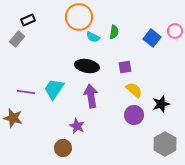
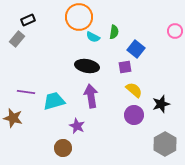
blue square: moved 16 px left, 11 px down
cyan trapezoid: moved 12 px down; rotated 40 degrees clockwise
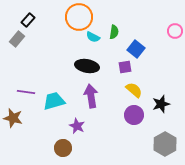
black rectangle: rotated 24 degrees counterclockwise
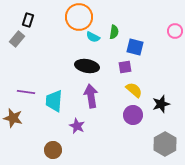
black rectangle: rotated 24 degrees counterclockwise
blue square: moved 1 px left, 2 px up; rotated 24 degrees counterclockwise
cyan trapezoid: rotated 70 degrees counterclockwise
purple circle: moved 1 px left
brown circle: moved 10 px left, 2 px down
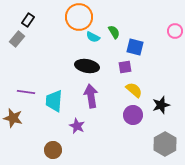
black rectangle: rotated 16 degrees clockwise
green semicircle: rotated 40 degrees counterclockwise
black star: moved 1 px down
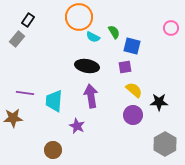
pink circle: moved 4 px left, 3 px up
blue square: moved 3 px left, 1 px up
purple line: moved 1 px left, 1 px down
black star: moved 2 px left, 3 px up; rotated 18 degrees clockwise
brown star: rotated 18 degrees counterclockwise
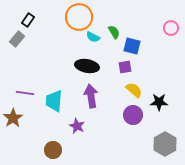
brown star: rotated 30 degrees counterclockwise
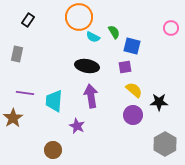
gray rectangle: moved 15 px down; rotated 28 degrees counterclockwise
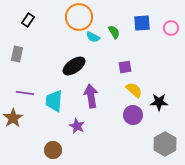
blue square: moved 10 px right, 23 px up; rotated 18 degrees counterclockwise
black ellipse: moved 13 px left; rotated 45 degrees counterclockwise
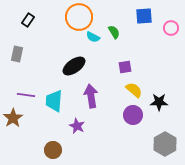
blue square: moved 2 px right, 7 px up
purple line: moved 1 px right, 2 px down
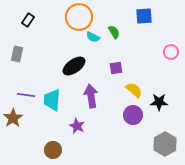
pink circle: moved 24 px down
purple square: moved 9 px left, 1 px down
cyan trapezoid: moved 2 px left, 1 px up
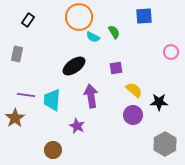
brown star: moved 2 px right
